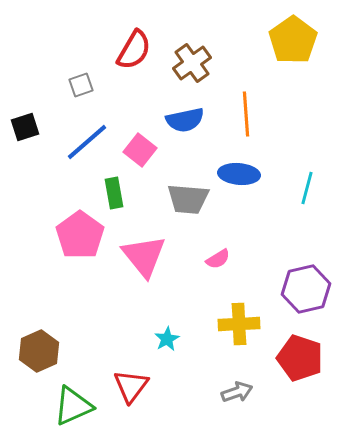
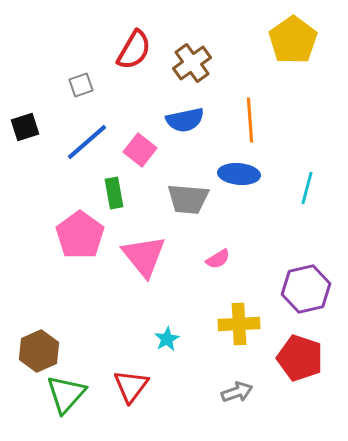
orange line: moved 4 px right, 6 px down
green triangle: moved 7 px left, 12 px up; rotated 24 degrees counterclockwise
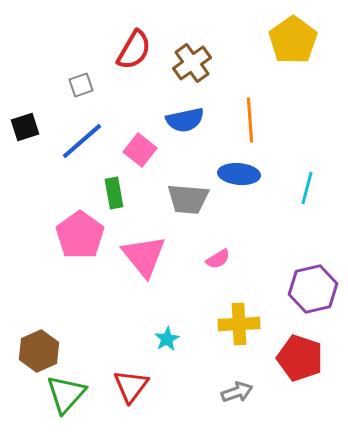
blue line: moved 5 px left, 1 px up
purple hexagon: moved 7 px right
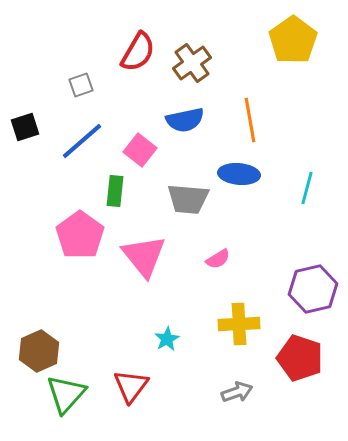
red semicircle: moved 4 px right, 2 px down
orange line: rotated 6 degrees counterclockwise
green rectangle: moved 1 px right, 2 px up; rotated 16 degrees clockwise
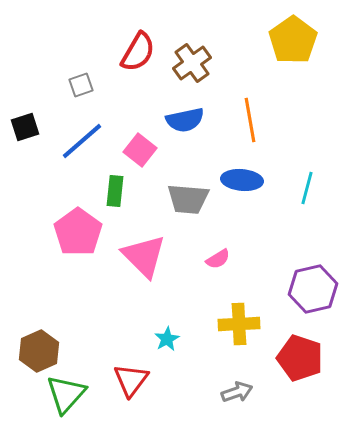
blue ellipse: moved 3 px right, 6 px down
pink pentagon: moved 2 px left, 3 px up
pink triangle: rotated 6 degrees counterclockwise
red triangle: moved 6 px up
